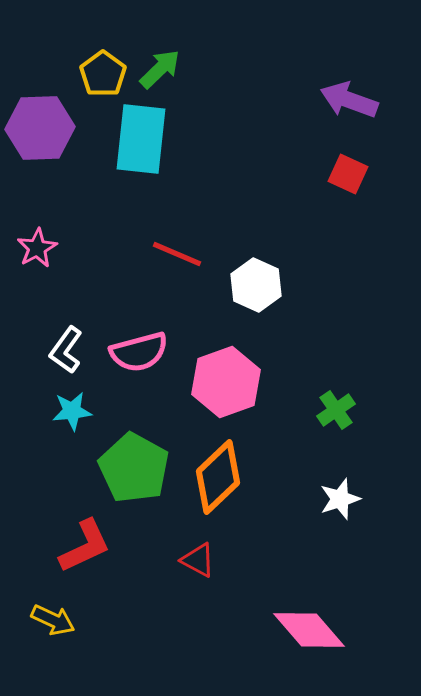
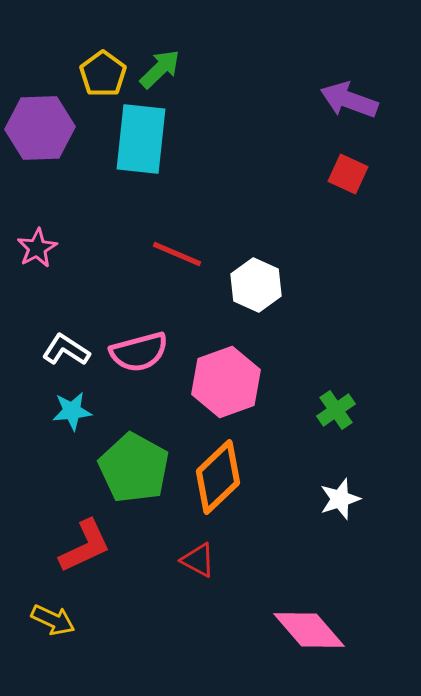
white L-shape: rotated 87 degrees clockwise
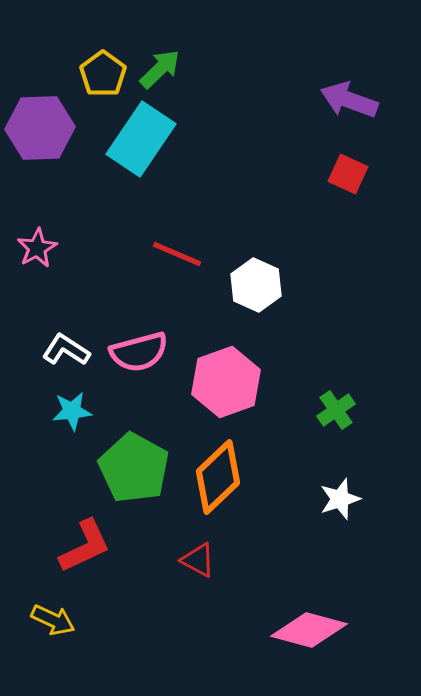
cyan rectangle: rotated 28 degrees clockwise
pink diamond: rotated 34 degrees counterclockwise
